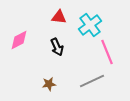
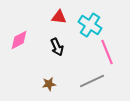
cyan cross: rotated 20 degrees counterclockwise
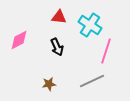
pink line: moved 1 px left, 1 px up; rotated 40 degrees clockwise
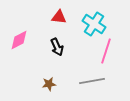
cyan cross: moved 4 px right, 1 px up
gray line: rotated 15 degrees clockwise
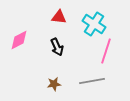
brown star: moved 5 px right
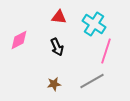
gray line: rotated 20 degrees counterclockwise
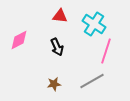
red triangle: moved 1 px right, 1 px up
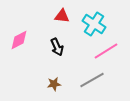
red triangle: moved 2 px right
pink line: rotated 40 degrees clockwise
gray line: moved 1 px up
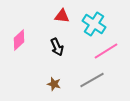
pink diamond: rotated 15 degrees counterclockwise
brown star: rotated 24 degrees clockwise
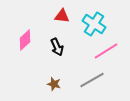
pink diamond: moved 6 px right
